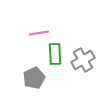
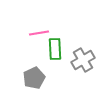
green rectangle: moved 5 px up
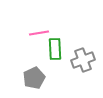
gray cross: rotated 10 degrees clockwise
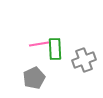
pink line: moved 11 px down
gray cross: moved 1 px right
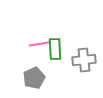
gray cross: rotated 15 degrees clockwise
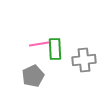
gray pentagon: moved 1 px left, 2 px up
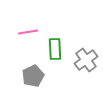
pink line: moved 11 px left, 12 px up
gray cross: moved 2 px right; rotated 30 degrees counterclockwise
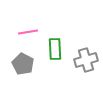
gray cross: rotated 20 degrees clockwise
gray pentagon: moved 10 px left, 12 px up; rotated 20 degrees counterclockwise
